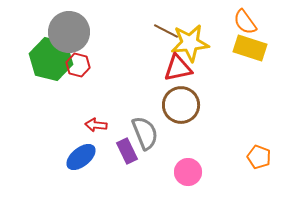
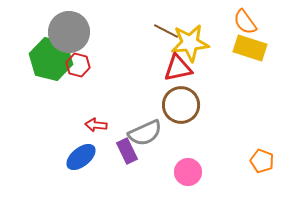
gray semicircle: rotated 88 degrees clockwise
orange pentagon: moved 3 px right, 4 px down
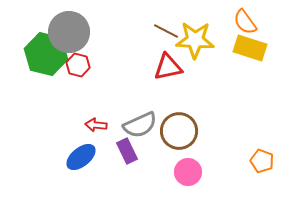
yellow star: moved 5 px right, 3 px up; rotated 9 degrees clockwise
green hexagon: moved 5 px left, 5 px up
red triangle: moved 10 px left, 1 px up
brown circle: moved 2 px left, 26 px down
gray semicircle: moved 5 px left, 8 px up
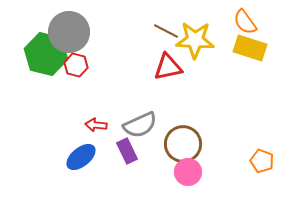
red hexagon: moved 2 px left
brown circle: moved 4 px right, 13 px down
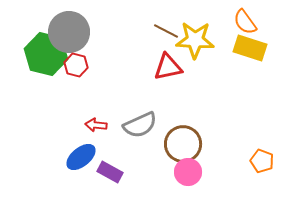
purple rectangle: moved 17 px left, 21 px down; rotated 35 degrees counterclockwise
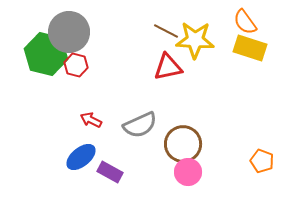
red arrow: moved 5 px left, 5 px up; rotated 20 degrees clockwise
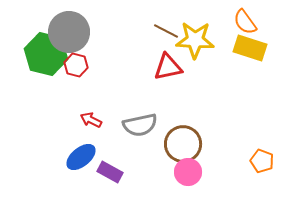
gray semicircle: rotated 12 degrees clockwise
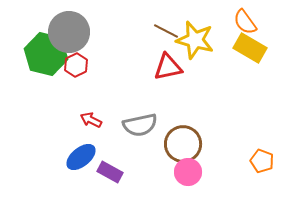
yellow star: rotated 12 degrees clockwise
yellow rectangle: rotated 12 degrees clockwise
red hexagon: rotated 20 degrees clockwise
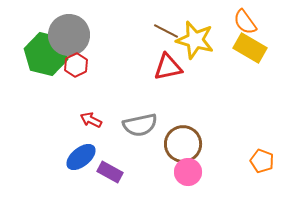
gray circle: moved 3 px down
